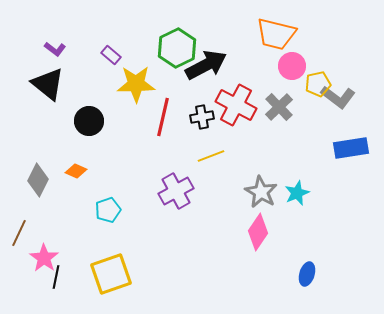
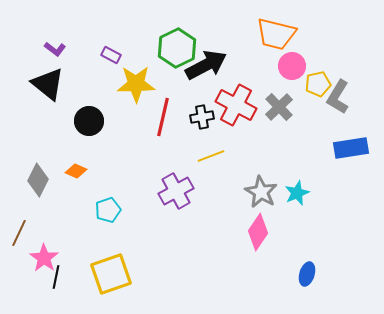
purple rectangle: rotated 12 degrees counterclockwise
gray L-shape: rotated 84 degrees clockwise
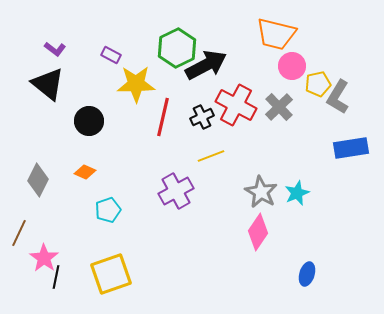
black cross: rotated 15 degrees counterclockwise
orange diamond: moved 9 px right, 1 px down
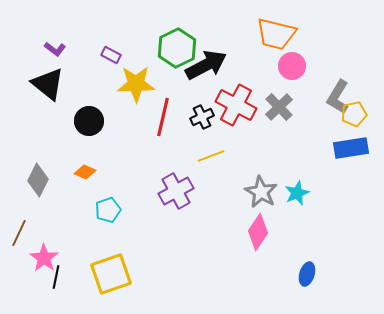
yellow pentagon: moved 36 px right, 30 px down
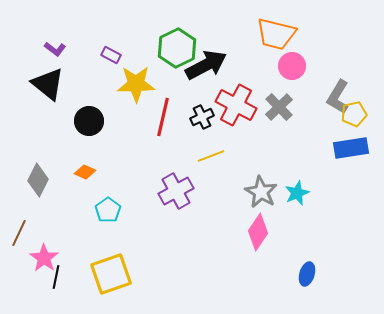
cyan pentagon: rotated 15 degrees counterclockwise
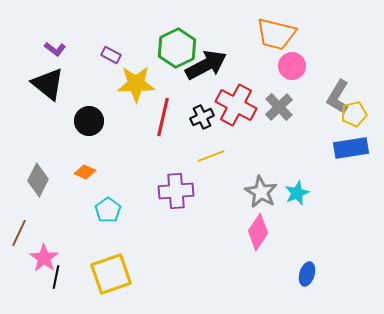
purple cross: rotated 24 degrees clockwise
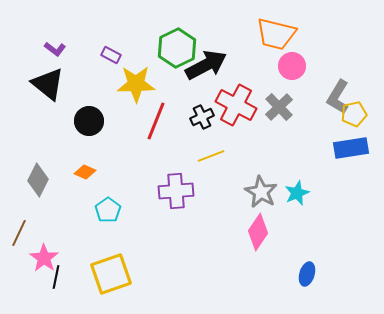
red line: moved 7 px left, 4 px down; rotated 9 degrees clockwise
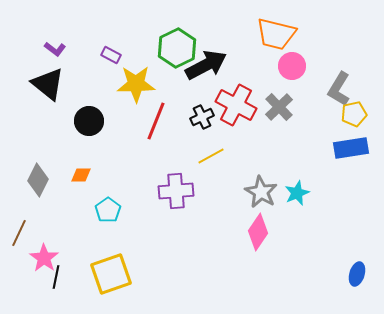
gray L-shape: moved 1 px right, 8 px up
yellow line: rotated 8 degrees counterclockwise
orange diamond: moved 4 px left, 3 px down; rotated 25 degrees counterclockwise
blue ellipse: moved 50 px right
